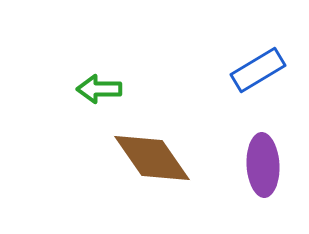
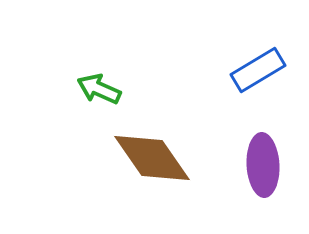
green arrow: rotated 24 degrees clockwise
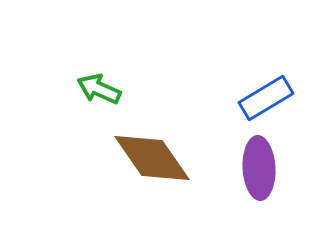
blue rectangle: moved 8 px right, 28 px down
purple ellipse: moved 4 px left, 3 px down
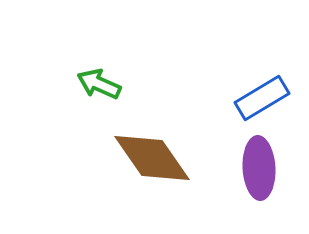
green arrow: moved 5 px up
blue rectangle: moved 4 px left
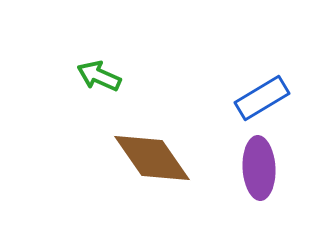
green arrow: moved 8 px up
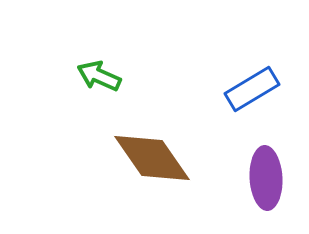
blue rectangle: moved 10 px left, 9 px up
purple ellipse: moved 7 px right, 10 px down
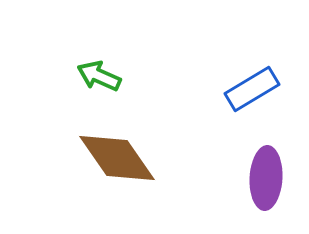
brown diamond: moved 35 px left
purple ellipse: rotated 6 degrees clockwise
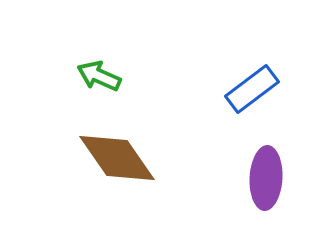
blue rectangle: rotated 6 degrees counterclockwise
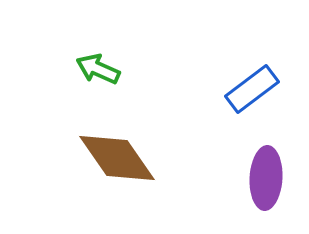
green arrow: moved 1 px left, 7 px up
